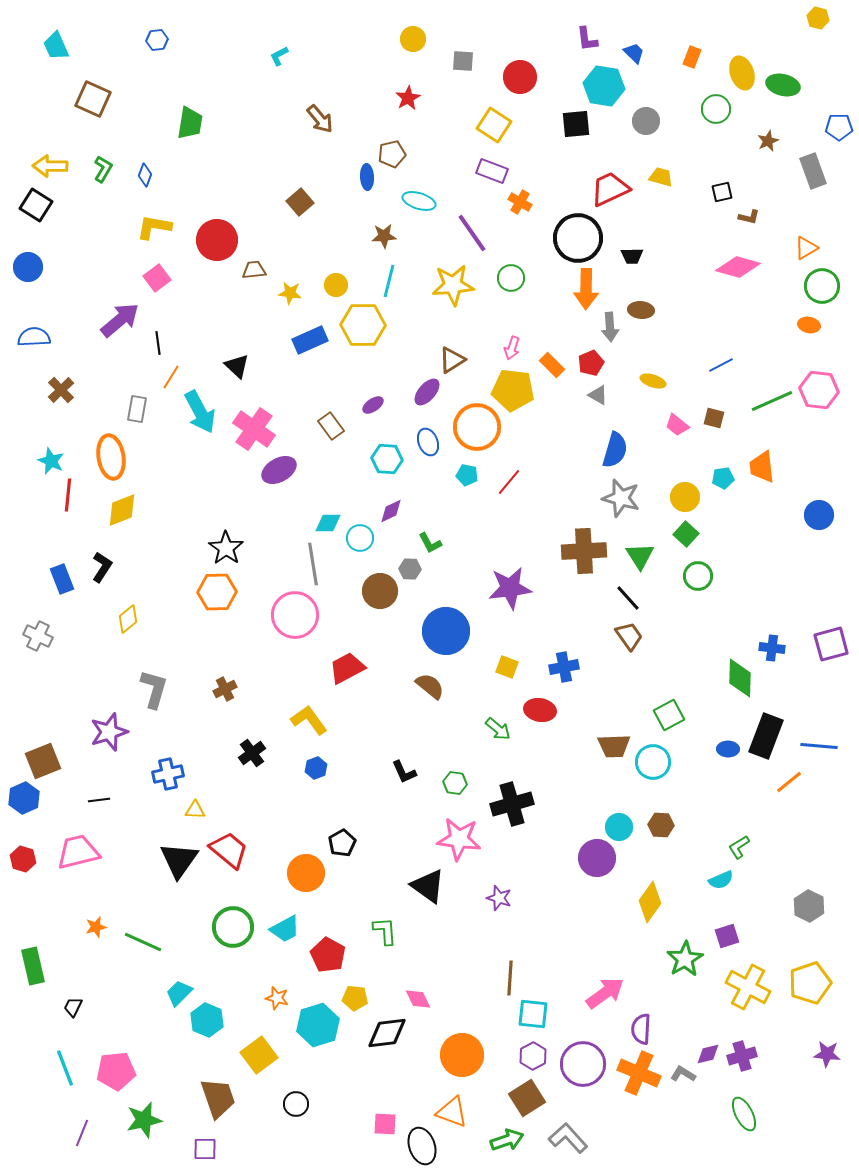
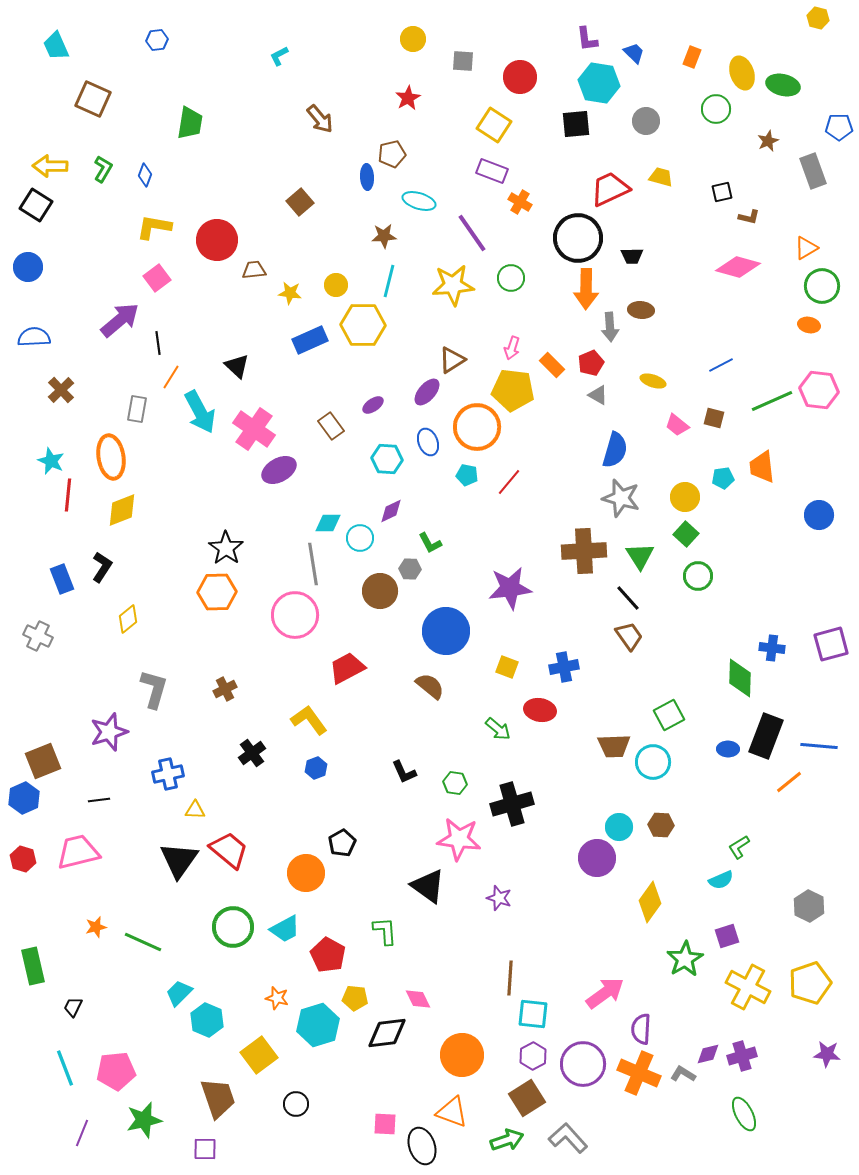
cyan hexagon at (604, 86): moved 5 px left, 3 px up
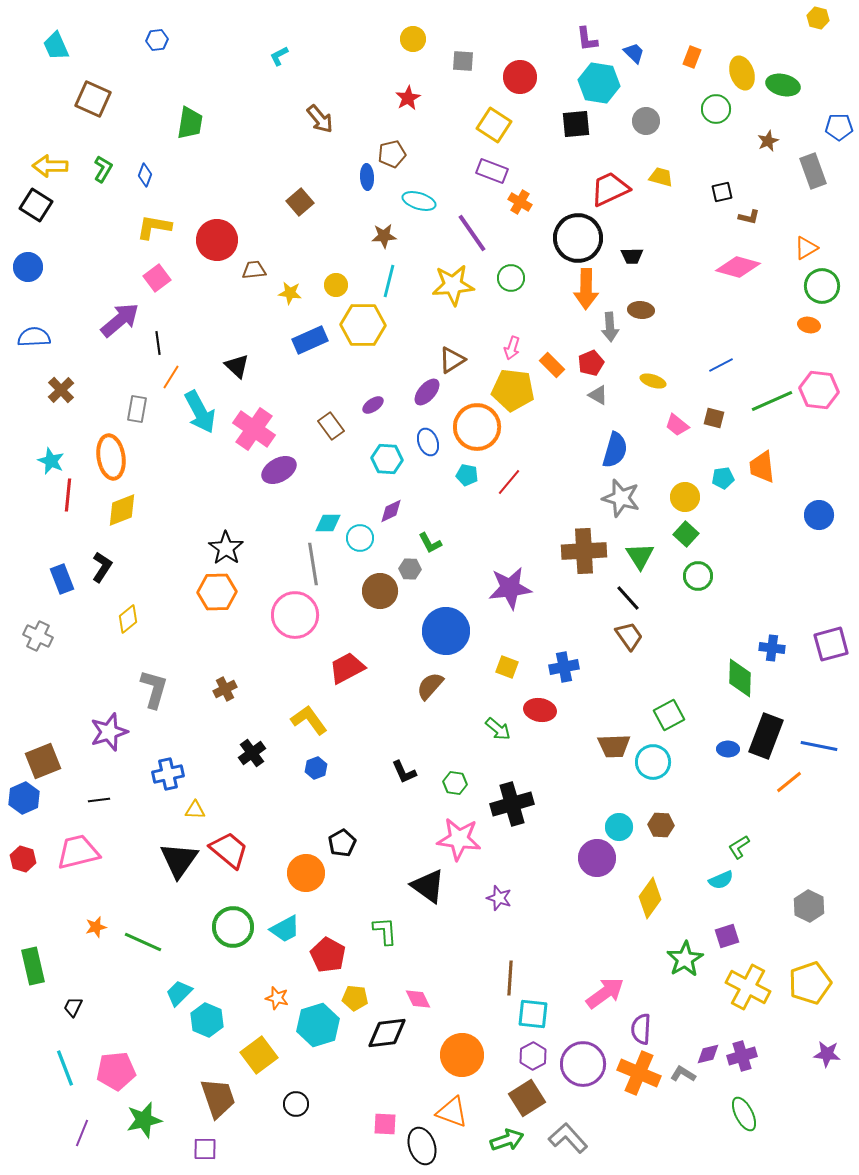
brown semicircle at (430, 686): rotated 88 degrees counterclockwise
blue line at (819, 746): rotated 6 degrees clockwise
yellow diamond at (650, 902): moved 4 px up
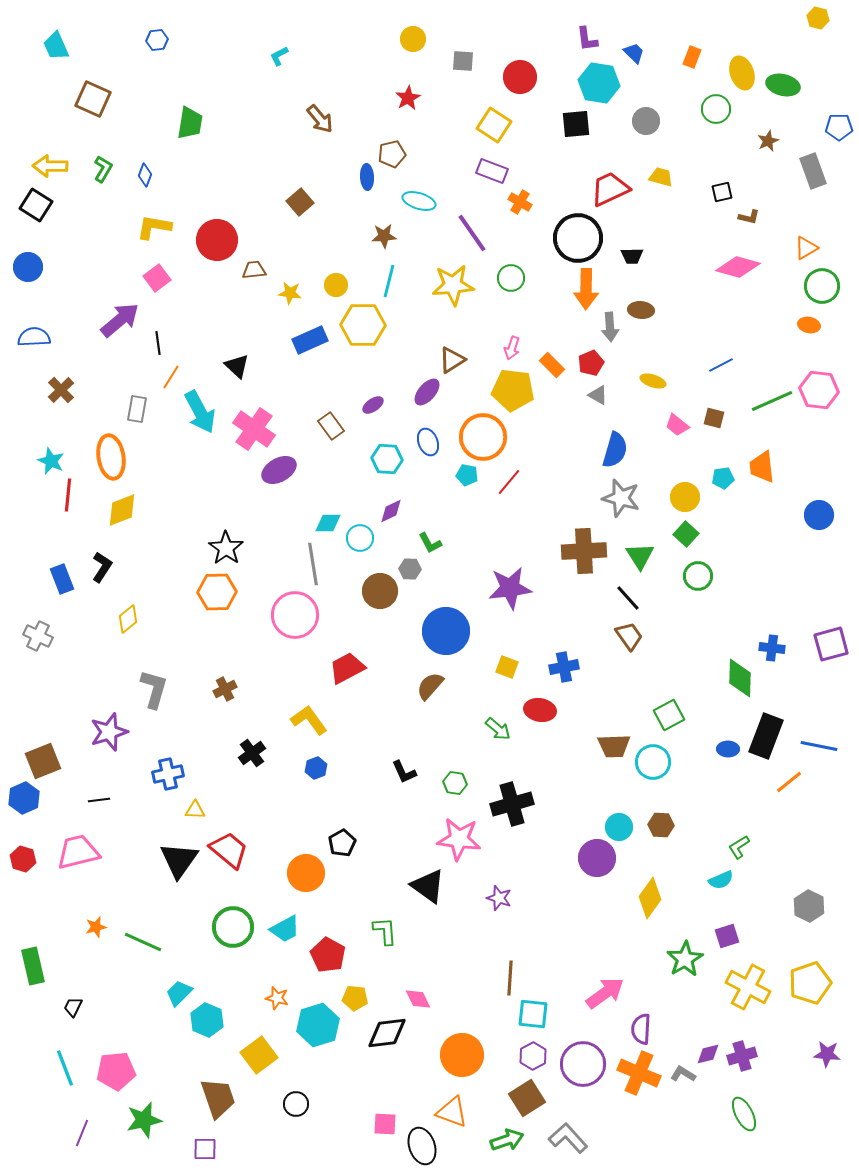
orange circle at (477, 427): moved 6 px right, 10 px down
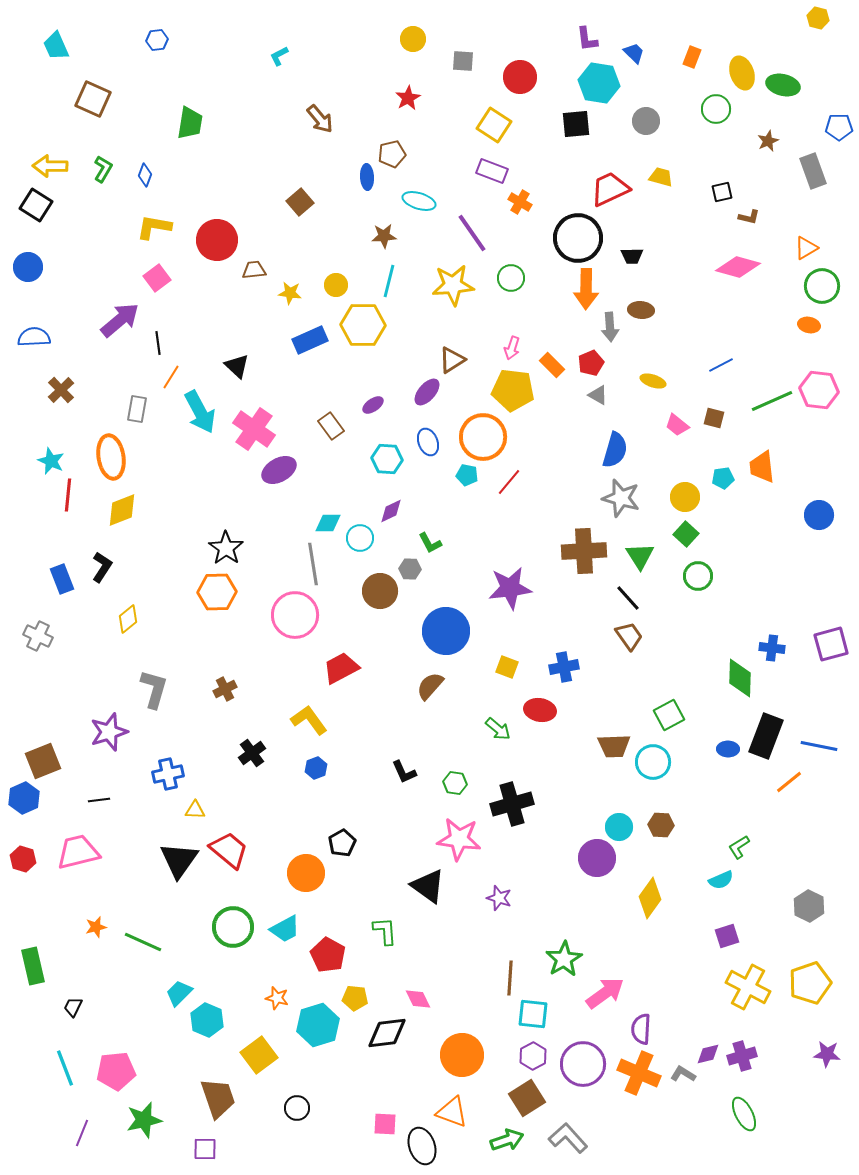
red trapezoid at (347, 668): moved 6 px left
green star at (685, 959): moved 121 px left
black circle at (296, 1104): moved 1 px right, 4 px down
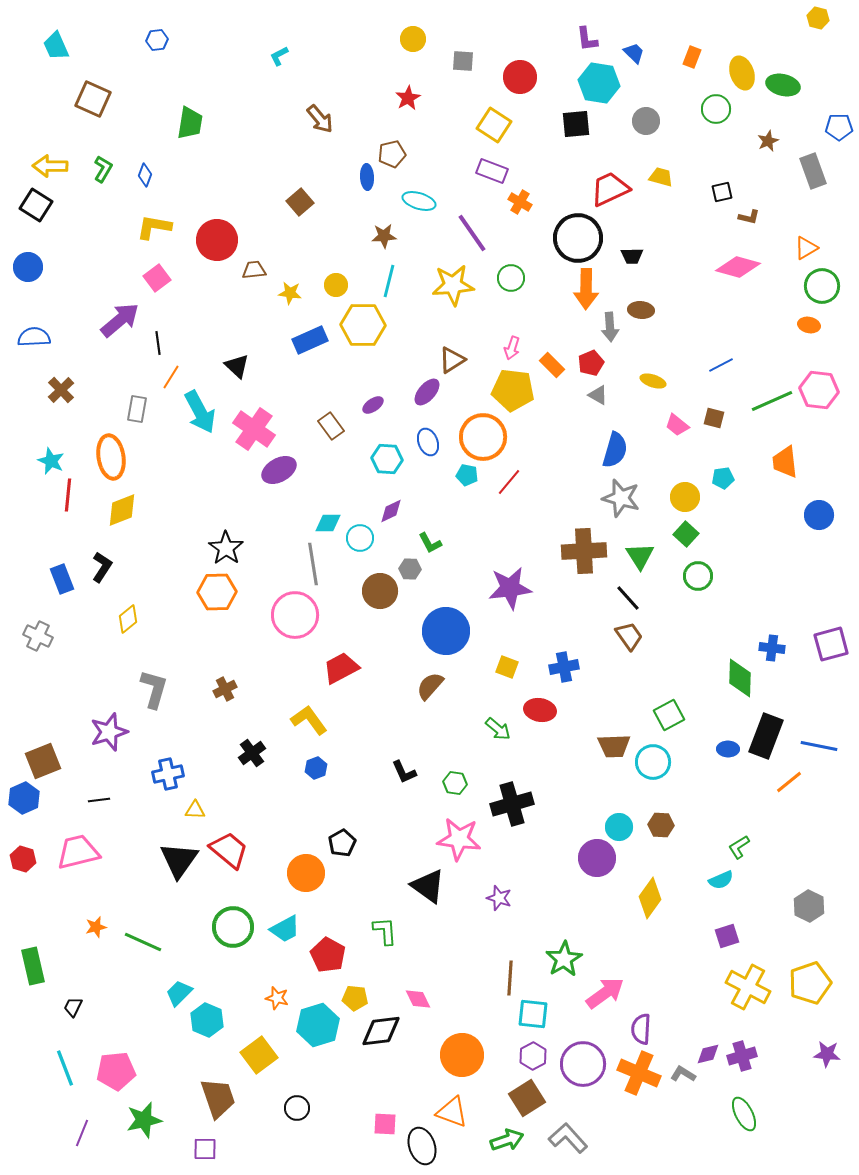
orange trapezoid at (762, 467): moved 23 px right, 5 px up
black diamond at (387, 1033): moved 6 px left, 2 px up
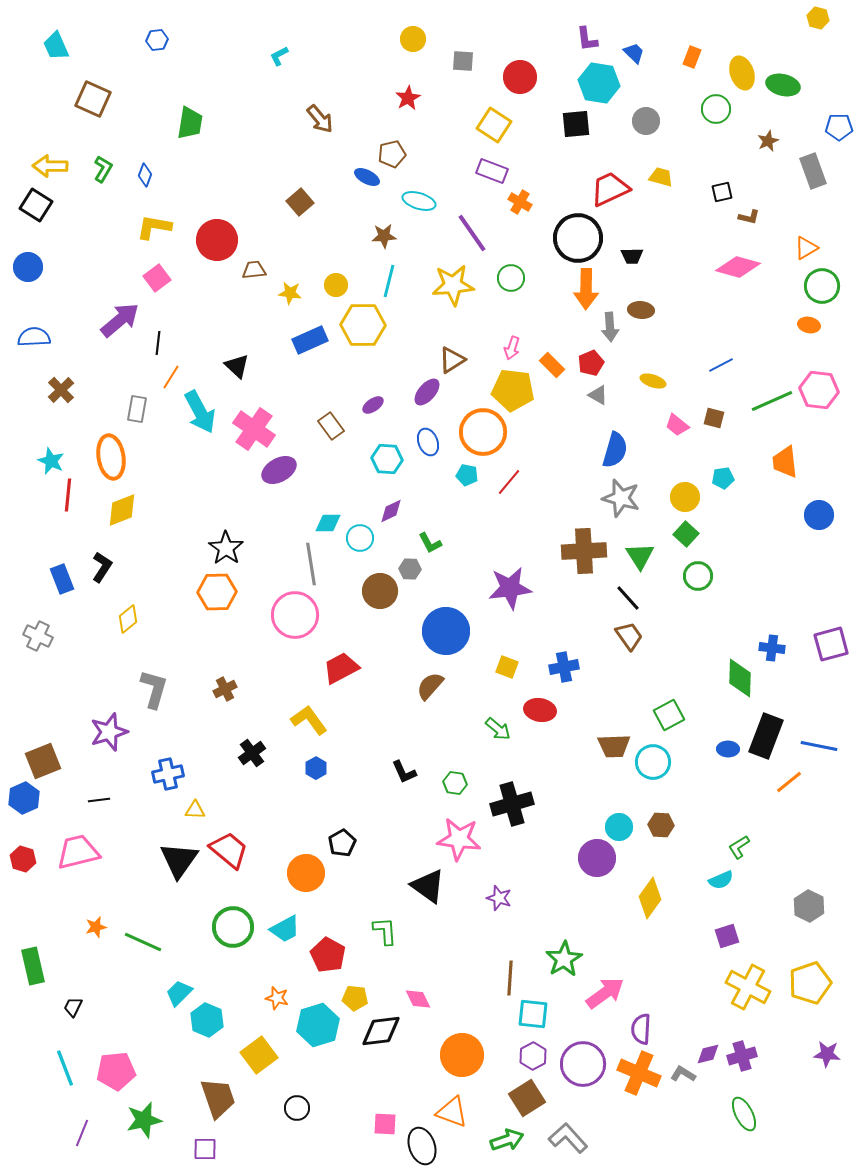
blue ellipse at (367, 177): rotated 60 degrees counterclockwise
black line at (158, 343): rotated 15 degrees clockwise
orange circle at (483, 437): moved 5 px up
gray line at (313, 564): moved 2 px left
blue hexagon at (316, 768): rotated 10 degrees counterclockwise
